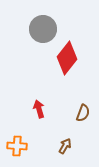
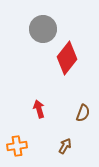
orange cross: rotated 12 degrees counterclockwise
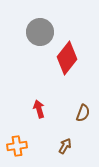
gray circle: moved 3 px left, 3 px down
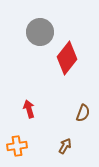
red arrow: moved 10 px left
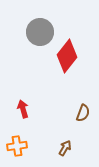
red diamond: moved 2 px up
red arrow: moved 6 px left
brown arrow: moved 2 px down
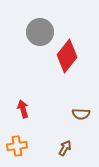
brown semicircle: moved 2 px left, 1 px down; rotated 72 degrees clockwise
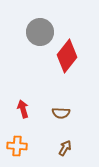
brown semicircle: moved 20 px left, 1 px up
orange cross: rotated 12 degrees clockwise
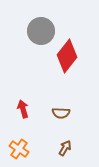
gray circle: moved 1 px right, 1 px up
orange cross: moved 2 px right, 3 px down; rotated 30 degrees clockwise
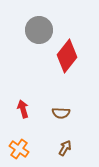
gray circle: moved 2 px left, 1 px up
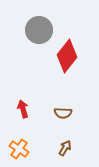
brown semicircle: moved 2 px right
